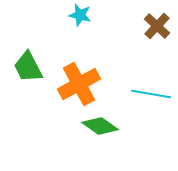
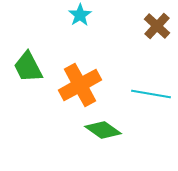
cyan star: rotated 25 degrees clockwise
orange cross: moved 1 px right, 1 px down
green diamond: moved 3 px right, 4 px down
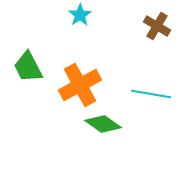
brown cross: rotated 12 degrees counterclockwise
green diamond: moved 6 px up
